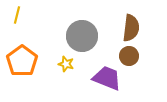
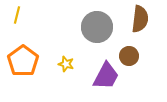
brown semicircle: moved 9 px right, 9 px up
gray circle: moved 15 px right, 9 px up
orange pentagon: moved 1 px right
purple trapezoid: moved 1 px left, 2 px up; rotated 96 degrees clockwise
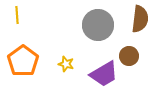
yellow line: rotated 18 degrees counterclockwise
gray circle: moved 1 px right, 2 px up
purple trapezoid: moved 2 px left, 2 px up; rotated 32 degrees clockwise
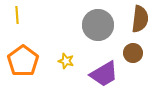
brown circle: moved 4 px right, 3 px up
yellow star: moved 3 px up
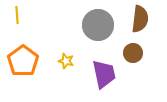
purple trapezoid: rotated 72 degrees counterclockwise
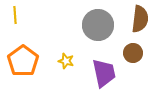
yellow line: moved 2 px left
purple trapezoid: moved 1 px up
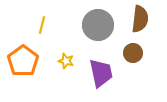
yellow line: moved 27 px right, 10 px down; rotated 18 degrees clockwise
purple trapezoid: moved 3 px left
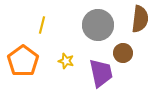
brown circle: moved 10 px left
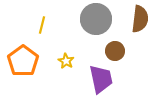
gray circle: moved 2 px left, 6 px up
brown circle: moved 8 px left, 2 px up
yellow star: rotated 14 degrees clockwise
purple trapezoid: moved 6 px down
